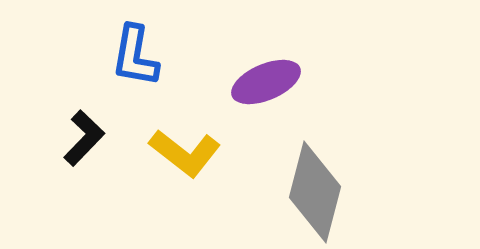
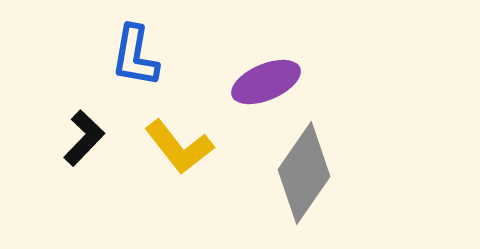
yellow L-shape: moved 6 px left, 6 px up; rotated 14 degrees clockwise
gray diamond: moved 11 px left, 19 px up; rotated 20 degrees clockwise
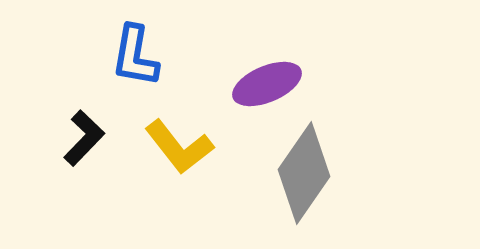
purple ellipse: moved 1 px right, 2 px down
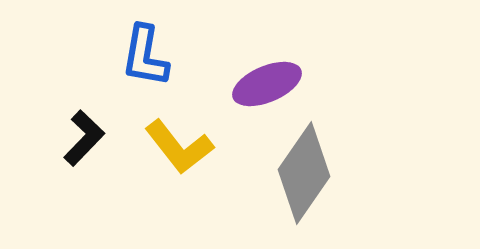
blue L-shape: moved 10 px right
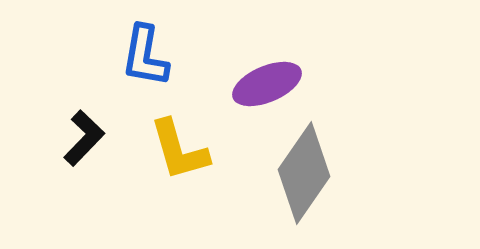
yellow L-shape: moved 3 px down; rotated 22 degrees clockwise
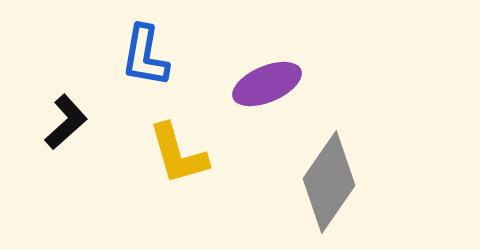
black L-shape: moved 18 px left, 16 px up; rotated 4 degrees clockwise
yellow L-shape: moved 1 px left, 4 px down
gray diamond: moved 25 px right, 9 px down
